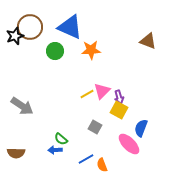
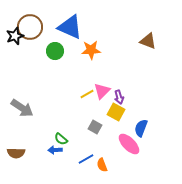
gray arrow: moved 2 px down
yellow square: moved 3 px left, 2 px down
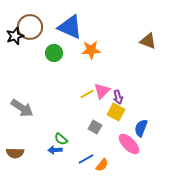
green circle: moved 1 px left, 2 px down
purple arrow: moved 1 px left
brown semicircle: moved 1 px left
orange semicircle: rotated 120 degrees counterclockwise
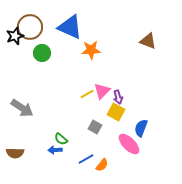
green circle: moved 12 px left
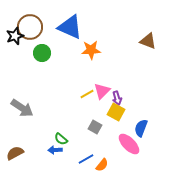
purple arrow: moved 1 px left, 1 px down
brown semicircle: rotated 150 degrees clockwise
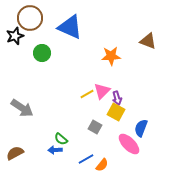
brown circle: moved 9 px up
orange star: moved 20 px right, 6 px down
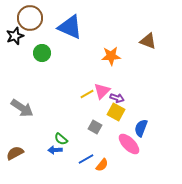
purple arrow: rotated 56 degrees counterclockwise
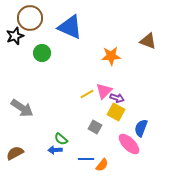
pink triangle: moved 2 px right
blue line: rotated 28 degrees clockwise
